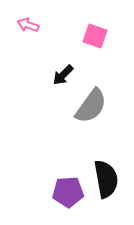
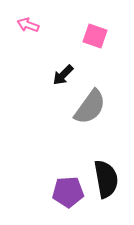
gray semicircle: moved 1 px left, 1 px down
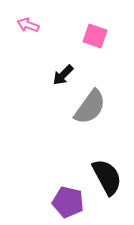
black semicircle: moved 1 px right, 2 px up; rotated 18 degrees counterclockwise
purple pentagon: moved 10 px down; rotated 16 degrees clockwise
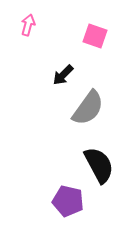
pink arrow: rotated 85 degrees clockwise
gray semicircle: moved 2 px left, 1 px down
black semicircle: moved 8 px left, 12 px up
purple pentagon: moved 1 px up
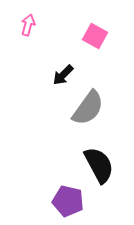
pink square: rotated 10 degrees clockwise
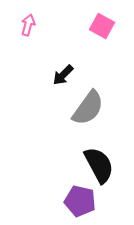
pink square: moved 7 px right, 10 px up
purple pentagon: moved 12 px right
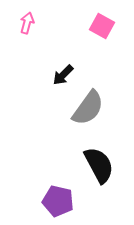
pink arrow: moved 1 px left, 2 px up
purple pentagon: moved 22 px left
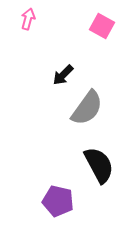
pink arrow: moved 1 px right, 4 px up
gray semicircle: moved 1 px left
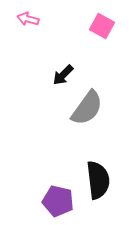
pink arrow: rotated 90 degrees counterclockwise
black semicircle: moved 1 px left, 15 px down; rotated 21 degrees clockwise
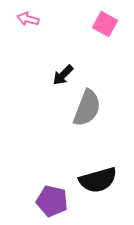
pink square: moved 3 px right, 2 px up
gray semicircle: rotated 15 degrees counterclockwise
black semicircle: rotated 81 degrees clockwise
purple pentagon: moved 6 px left
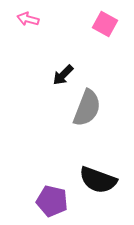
black semicircle: rotated 36 degrees clockwise
